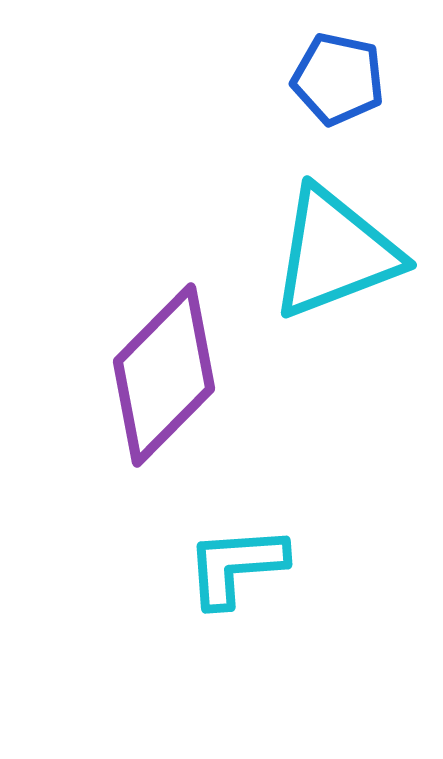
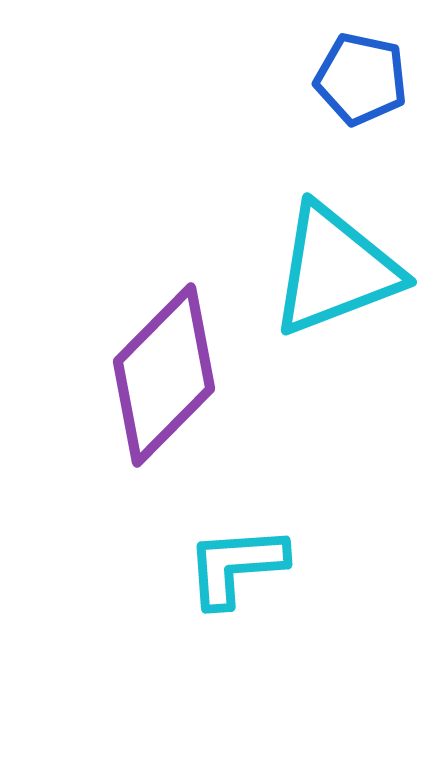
blue pentagon: moved 23 px right
cyan triangle: moved 17 px down
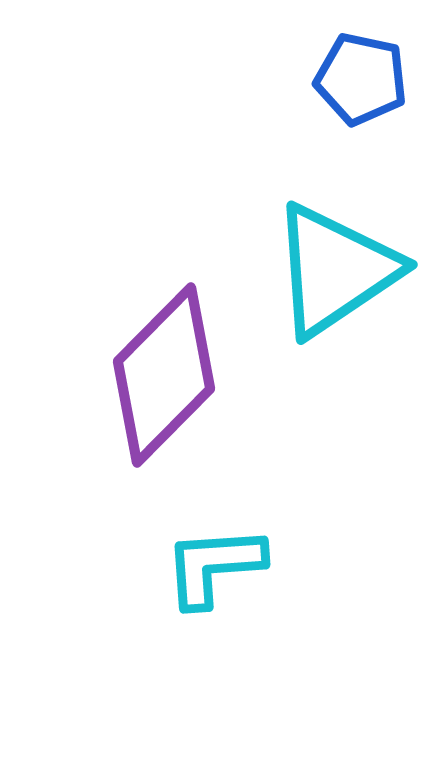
cyan triangle: rotated 13 degrees counterclockwise
cyan L-shape: moved 22 px left
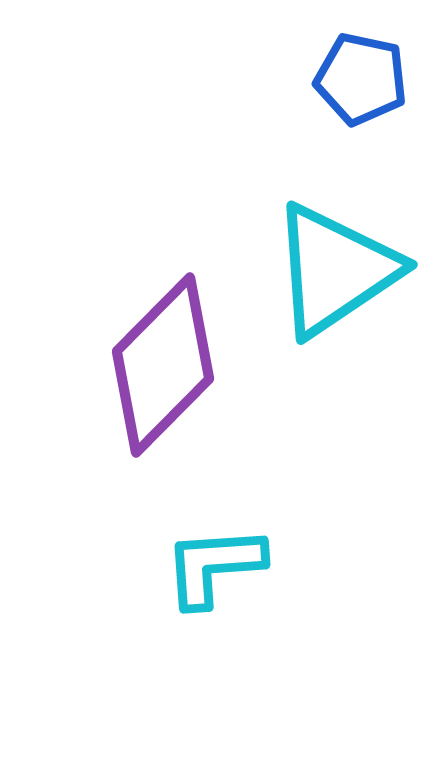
purple diamond: moved 1 px left, 10 px up
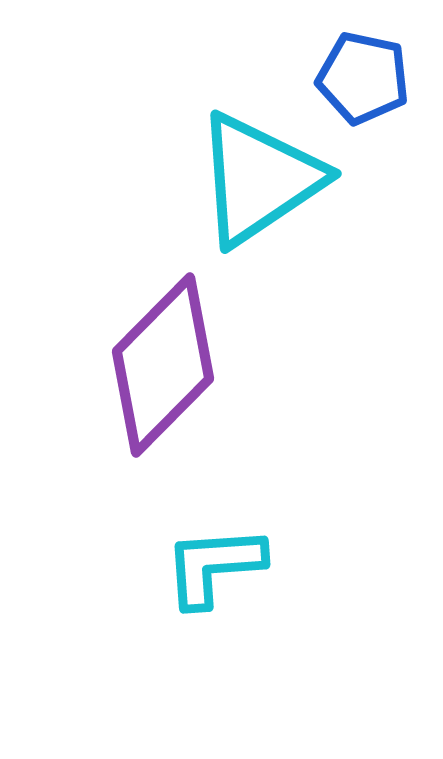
blue pentagon: moved 2 px right, 1 px up
cyan triangle: moved 76 px left, 91 px up
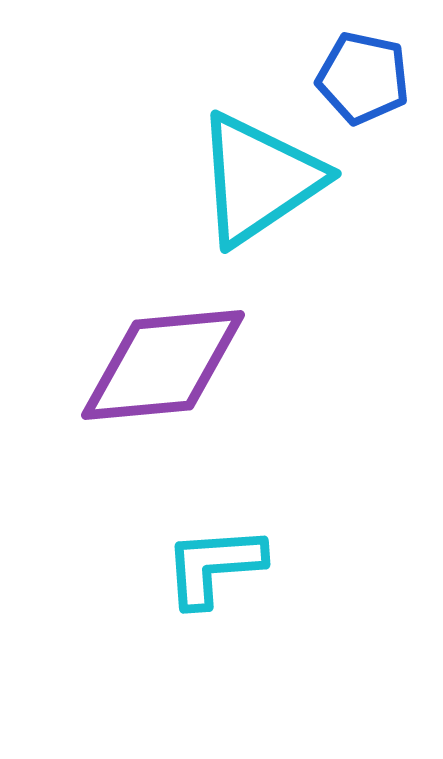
purple diamond: rotated 40 degrees clockwise
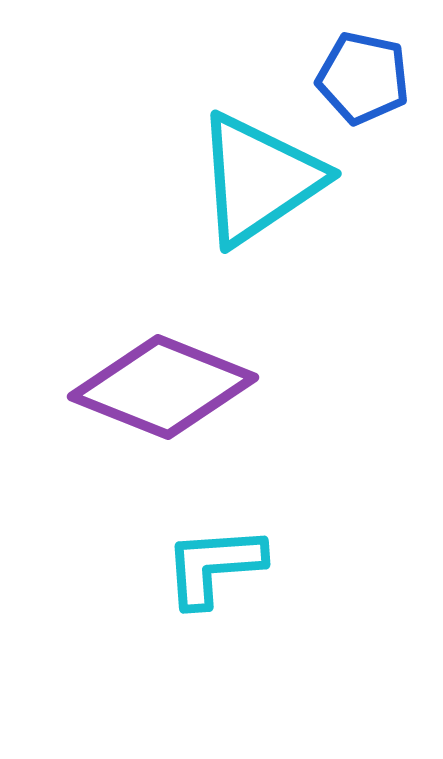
purple diamond: moved 22 px down; rotated 27 degrees clockwise
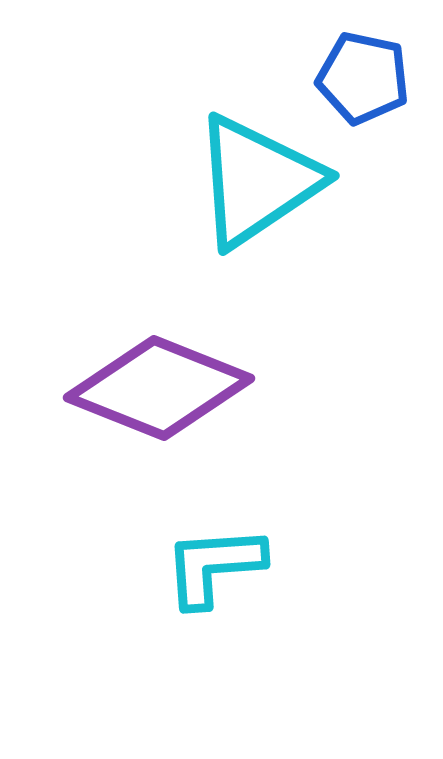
cyan triangle: moved 2 px left, 2 px down
purple diamond: moved 4 px left, 1 px down
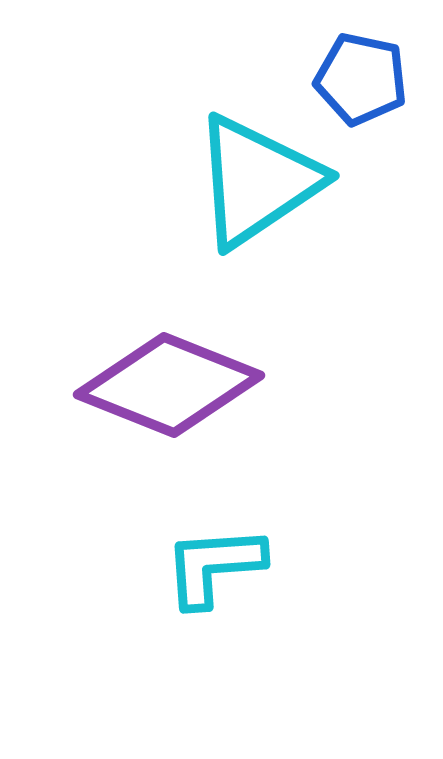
blue pentagon: moved 2 px left, 1 px down
purple diamond: moved 10 px right, 3 px up
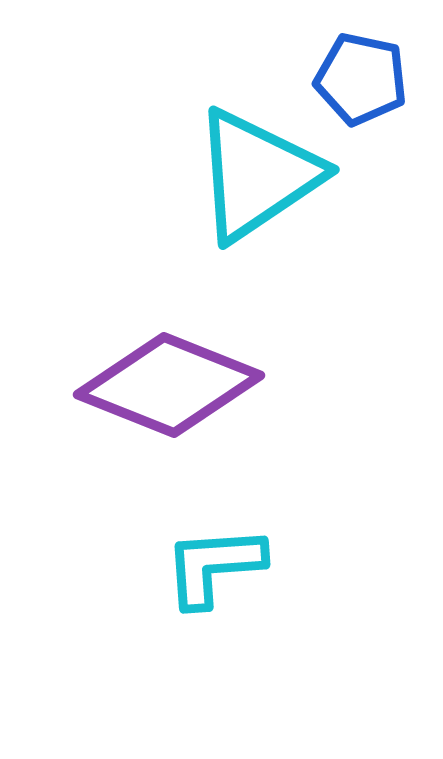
cyan triangle: moved 6 px up
